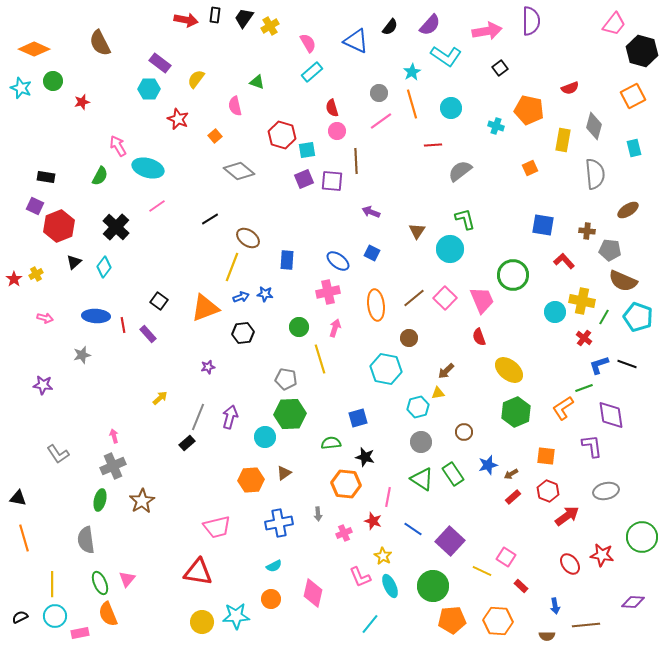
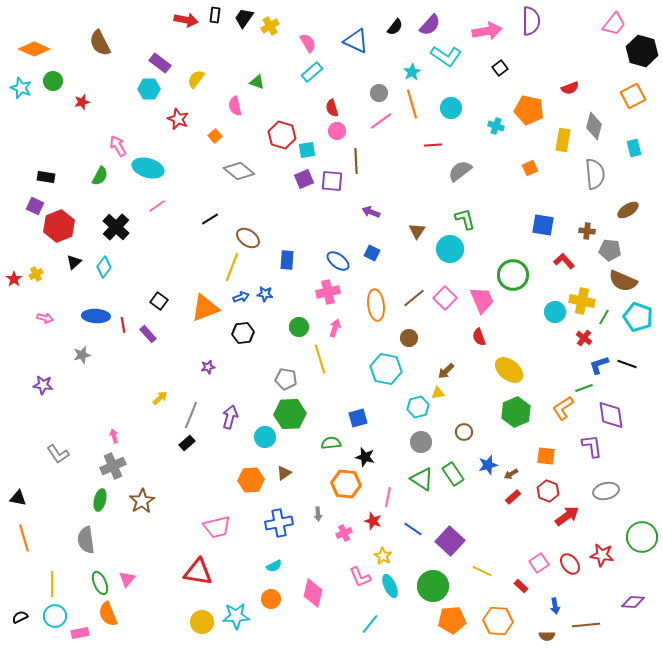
black semicircle at (390, 27): moved 5 px right
gray line at (198, 417): moved 7 px left, 2 px up
pink square at (506, 557): moved 33 px right, 6 px down; rotated 24 degrees clockwise
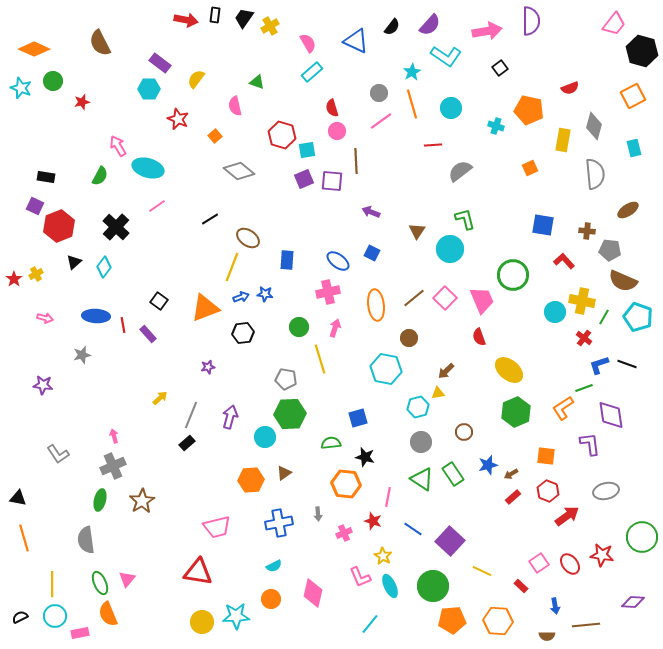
black semicircle at (395, 27): moved 3 px left
purple L-shape at (592, 446): moved 2 px left, 2 px up
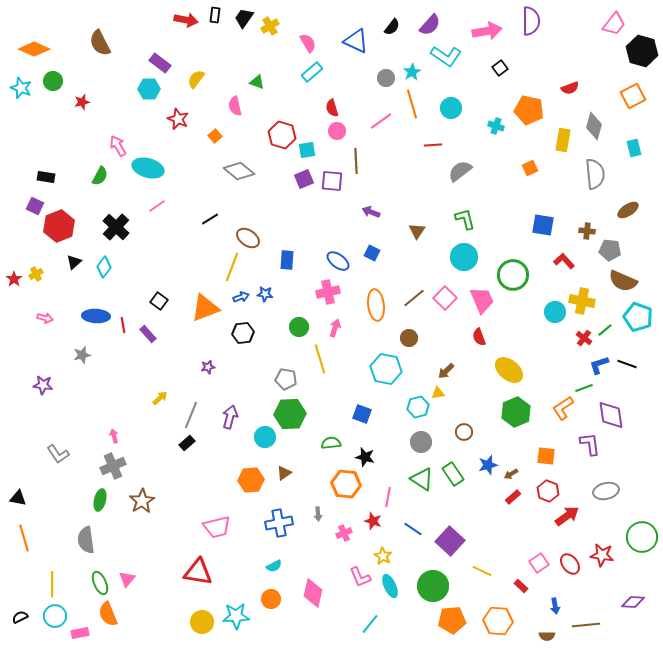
gray circle at (379, 93): moved 7 px right, 15 px up
cyan circle at (450, 249): moved 14 px right, 8 px down
green line at (604, 317): moved 1 px right, 13 px down; rotated 21 degrees clockwise
blue square at (358, 418): moved 4 px right, 4 px up; rotated 36 degrees clockwise
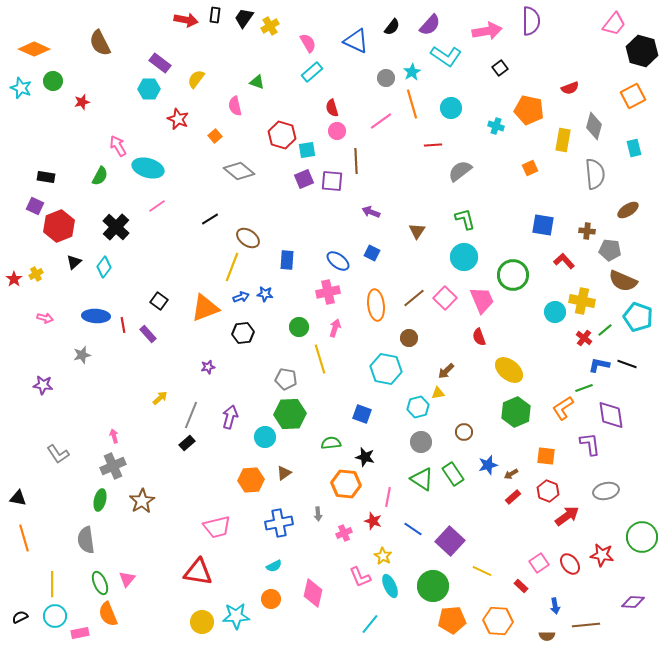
blue L-shape at (599, 365): rotated 30 degrees clockwise
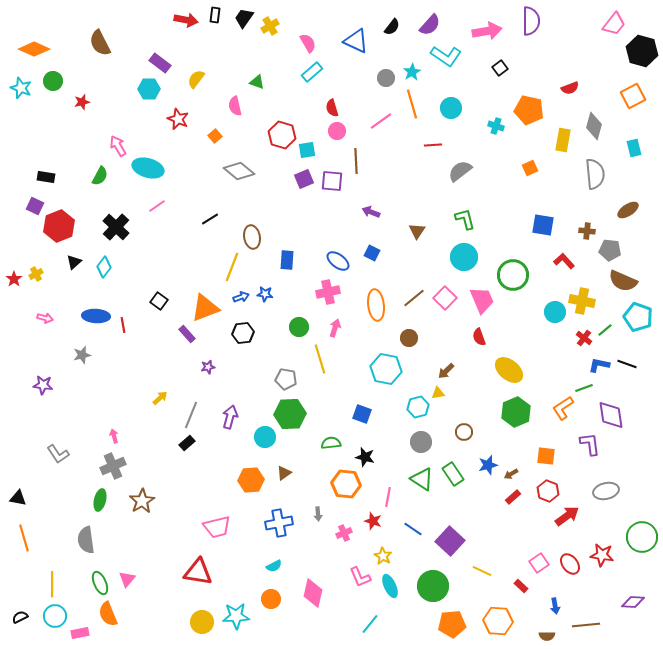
brown ellipse at (248, 238): moved 4 px right, 1 px up; rotated 45 degrees clockwise
purple rectangle at (148, 334): moved 39 px right
orange pentagon at (452, 620): moved 4 px down
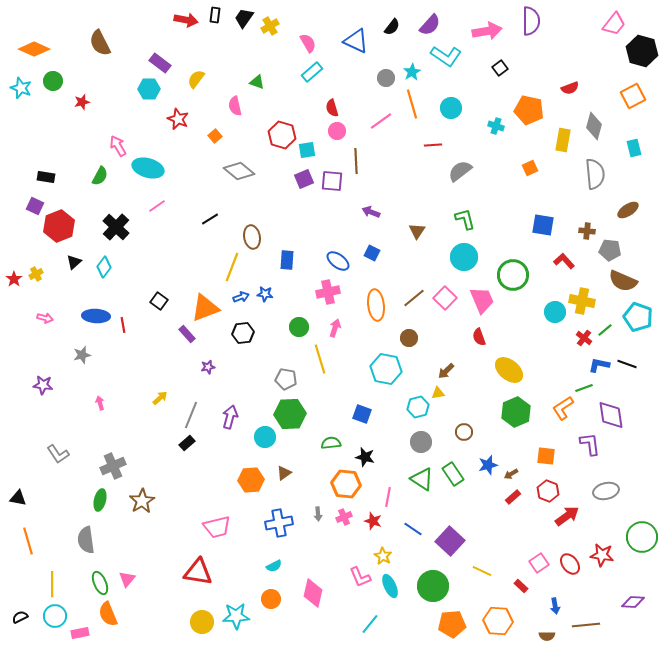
pink arrow at (114, 436): moved 14 px left, 33 px up
pink cross at (344, 533): moved 16 px up
orange line at (24, 538): moved 4 px right, 3 px down
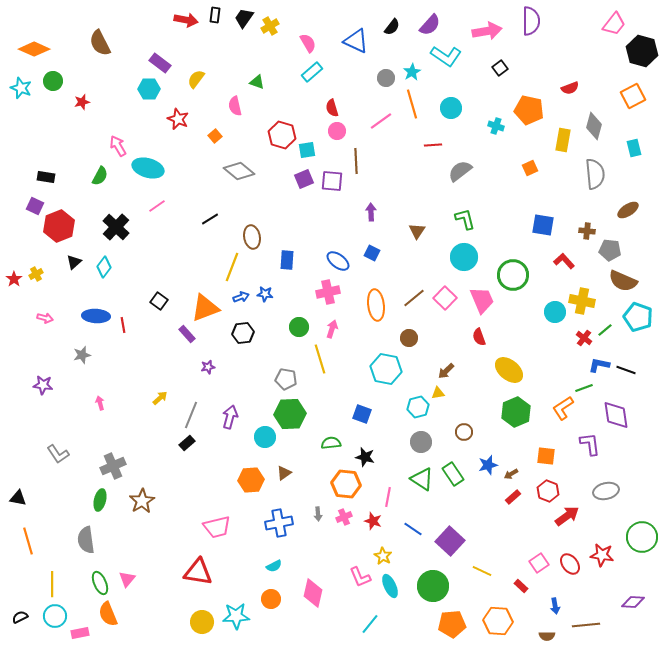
purple arrow at (371, 212): rotated 66 degrees clockwise
pink arrow at (335, 328): moved 3 px left, 1 px down
black line at (627, 364): moved 1 px left, 6 px down
purple diamond at (611, 415): moved 5 px right
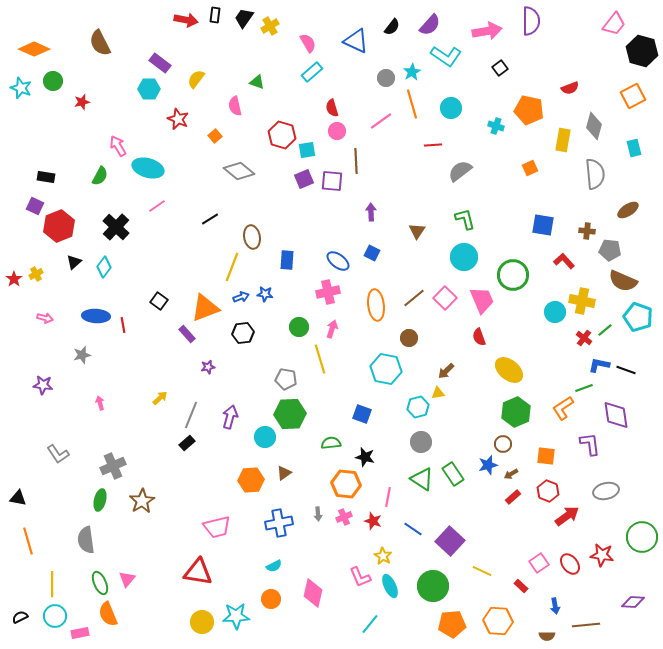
brown circle at (464, 432): moved 39 px right, 12 px down
